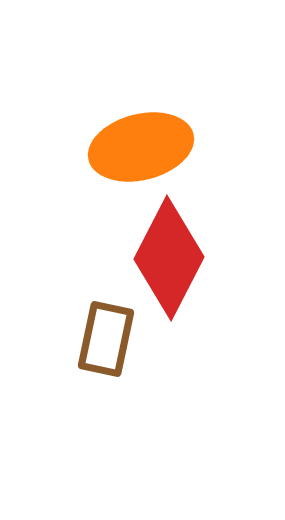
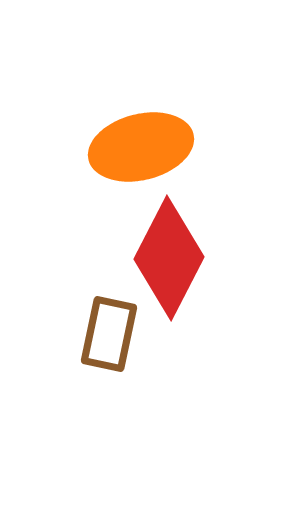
brown rectangle: moved 3 px right, 5 px up
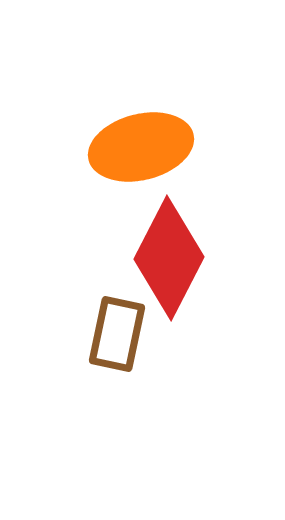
brown rectangle: moved 8 px right
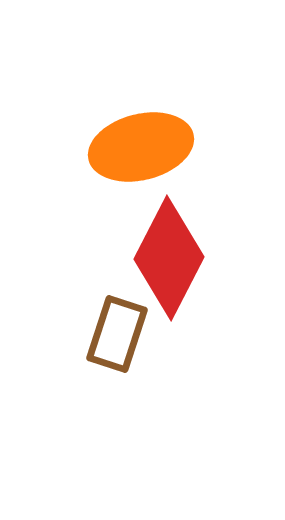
brown rectangle: rotated 6 degrees clockwise
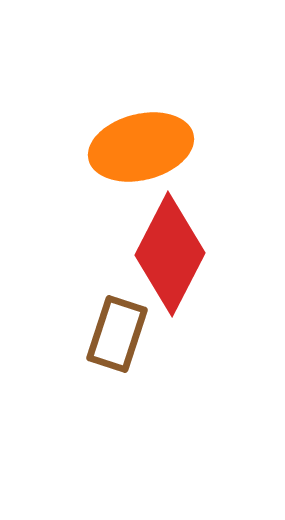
red diamond: moved 1 px right, 4 px up
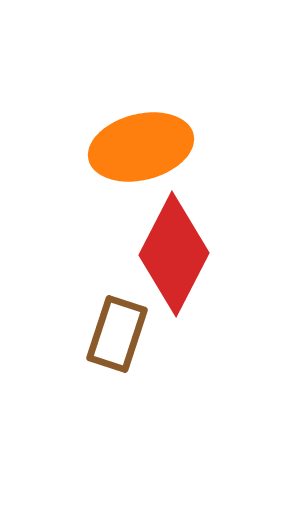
red diamond: moved 4 px right
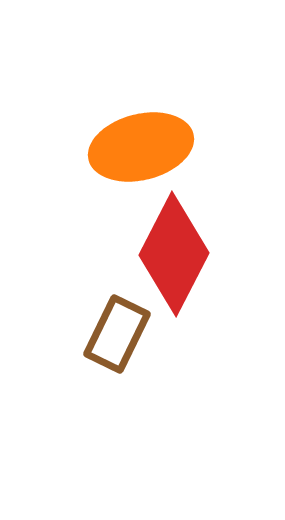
brown rectangle: rotated 8 degrees clockwise
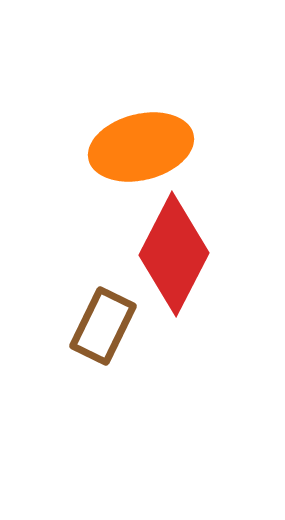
brown rectangle: moved 14 px left, 8 px up
